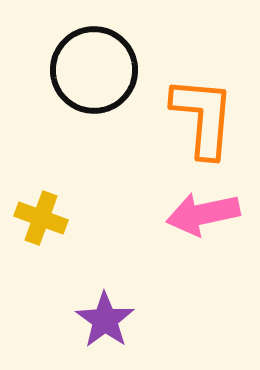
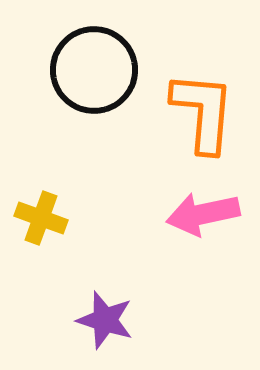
orange L-shape: moved 5 px up
purple star: rotated 18 degrees counterclockwise
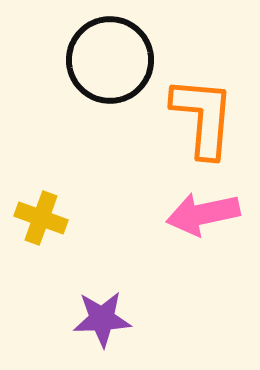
black circle: moved 16 px right, 10 px up
orange L-shape: moved 5 px down
purple star: moved 3 px left, 1 px up; rotated 20 degrees counterclockwise
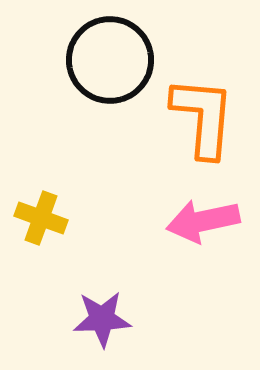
pink arrow: moved 7 px down
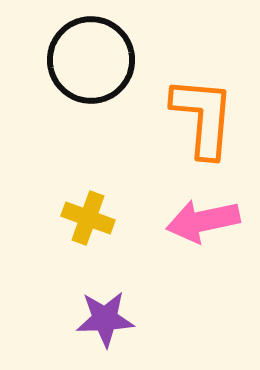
black circle: moved 19 px left
yellow cross: moved 47 px right
purple star: moved 3 px right
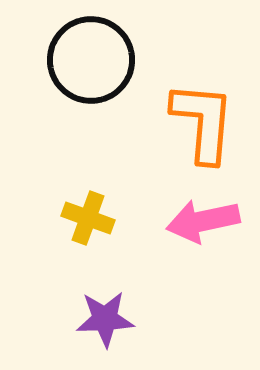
orange L-shape: moved 5 px down
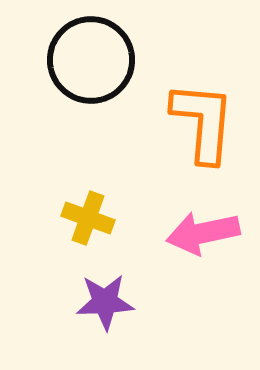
pink arrow: moved 12 px down
purple star: moved 17 px up
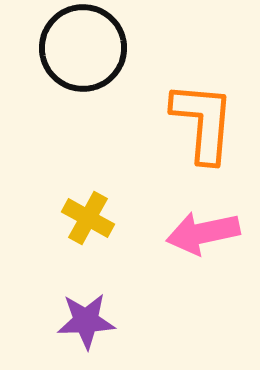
black circle: moved 8 px left, 12 px up
yellow cross: rotated 9 degrees clockwise
purple star: moved 19 px left, 19 px down
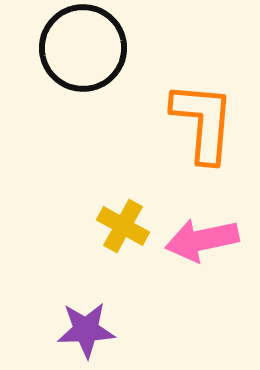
yellow cross: moved 35 px right, 8 px down
pink arrow: moved 1 px left, 7 px down
purple star: moved 9 px down
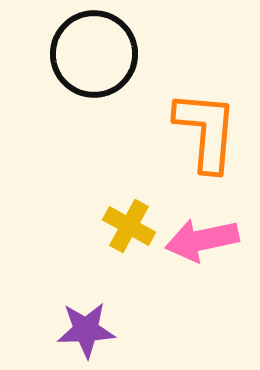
black circle: moved 11 px right, 6 px down
orange L-shape: moved 3 px right, 9 px down
yellow cross: moved 6 px right
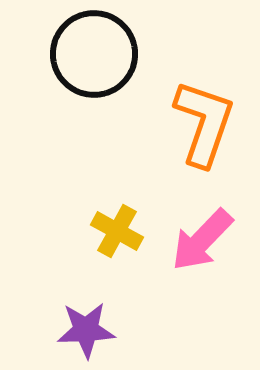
orange L-shape: moved 2 px left, 8 px up; rotated 14 degrees clockwise
yellow cross: moved 12 px left, 5 px down
pink arrow: rotated 34 degrees counterclockwise
